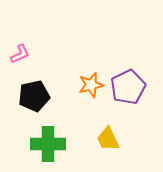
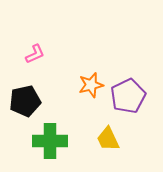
pink L-shape: moved 15 px right
purple pentagon: moved 9 px down
black pentagon: moved 9 px left, 5 px down
green cross: moved 2 px right, 3 px up
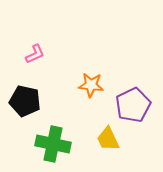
orange star: rotated 20 degrees clockwise
purple pentagon: moved 5 px right, 9 px down
black pentagon: rotated 24 degrees clockwise
green cross: moved 3 px right, 3 px down; rotated 12 degrees clockwise
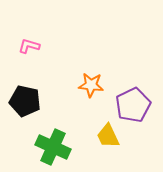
pink L-shape: moved 6 px left, 8 px up; rotated 140 degrees counterclockwise
yellow trapezoid: moved 3 px up
green cross: moved 3 px down; rotated 12 degrees clockwise
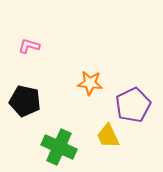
orange star: moved 1 px left, 2 px up
green cross: moved 6 px right
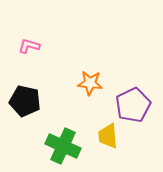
yellow trapezoid: rotated 20 degrees clockwise
green cross: moved 4 px right, 1 px up
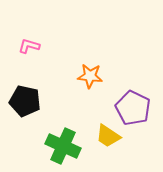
orange star: moved 7 px up
purple pentagon: moved 3 px down; rotated 20 degrees counterclockwise
yellow trapezoid: rotated 52 degrees counterclockwise
